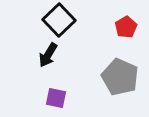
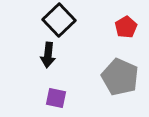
black arrow: rotated 25 degrees counterclockwise
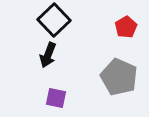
black square: moved 5 px left
black arrow: rotated 15 degrees clockwise
gray pentagon: moved 1 px left
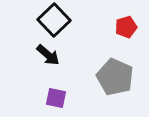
red pentagon: rotated 15 degrees clockwise
black arrow: rotated 70 degrees counterclockwise
gray pentagon: moved 4 px left
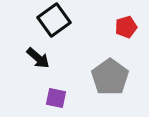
black square: rotated 8 degrees clockwise
black arrow: moved 10 px left, 3 px down
gray pentagon: moved 5 px left; rotated 12 degrees clockwise
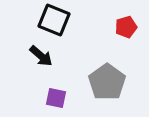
black square: rotated 32 degrees counterclockwise
black arrow: moved 3 px right, 2 px up
gray pentagon: moved 3 px left, 5 px down
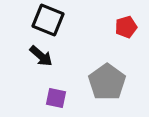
black square: moved 6 px left
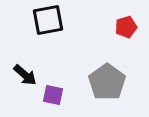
black square: rotated 32 degrees counterclockwise
black arrow: moved 16 px left, 19 px down
purple square: moved 3 px left, 3 px up
